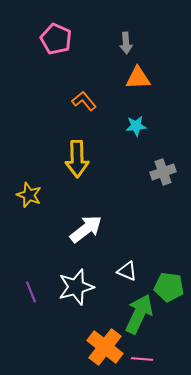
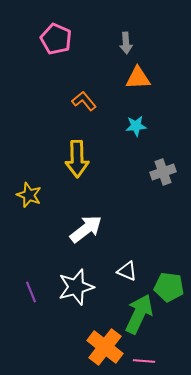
pink line: moved 2 px right, 2 px down
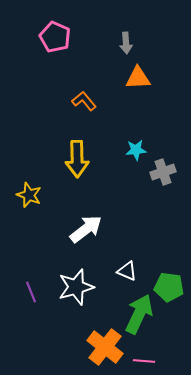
pink pentagon: moved 1 px left, 2 px up
cyan star: moved 24 px down
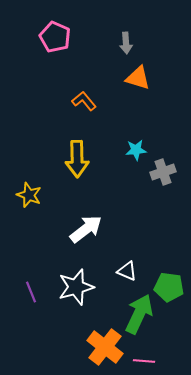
orange triangle: rotated 20 degrees clockwise
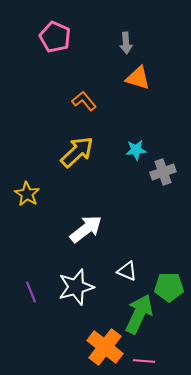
yellow arrow: moved 7 px up; rotated 132 degrees counterclockwise
yellow star: moved 2 px left, 1 px up; rotated 10 degrees clockwise
green pentagon: rotated 8 degrees counterclockwise
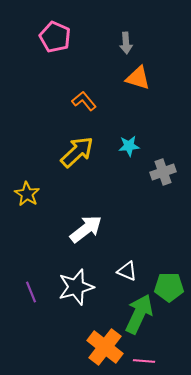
cyan star: moved 7 px left, 4 px up
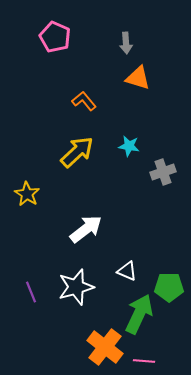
cyan star: rotated 15 degrees clockwise
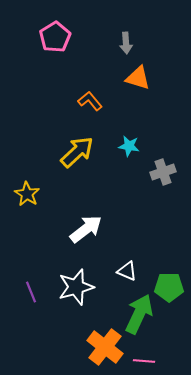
pink pentagon: rotated 16 degrees clockwise
orange L-shape: moved 6 px right
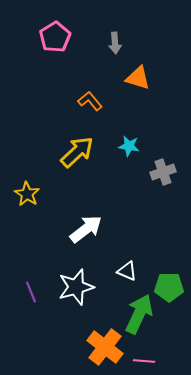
gray arrow: moved 11 px left
